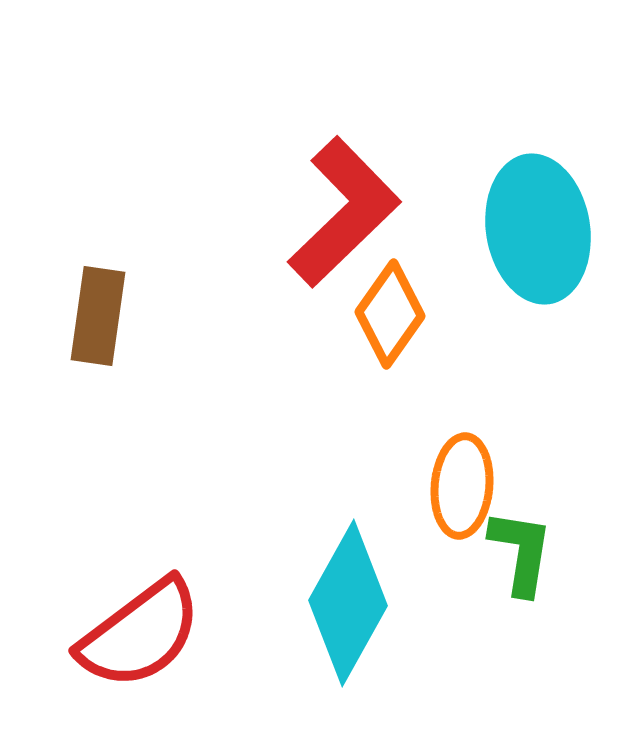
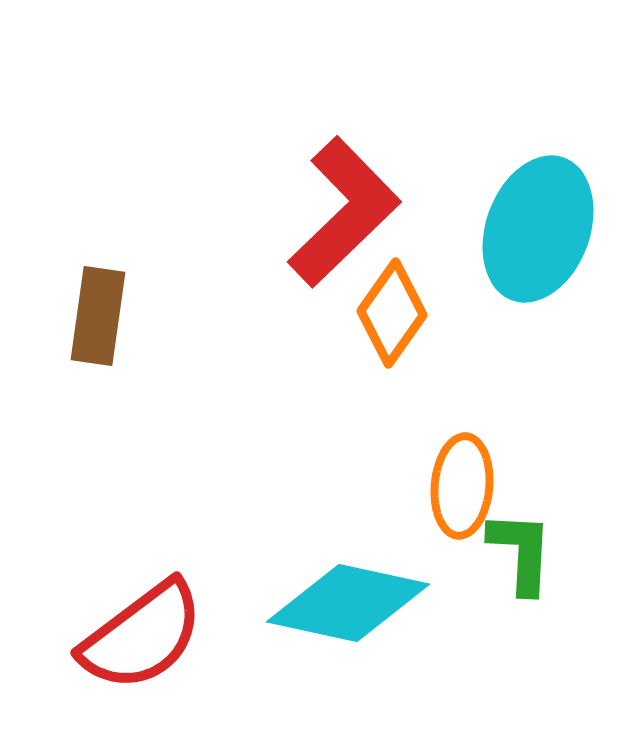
cyan ellipse: rotated 29 degrees clockwise
orange diamond: moved 2 px right, 1 px up
green L-shape: rotated 6 degrees counterclockwise
cyan diamond: rotated 73 degrees clockwise
red semicircle: moved 2 px right, 2 px down
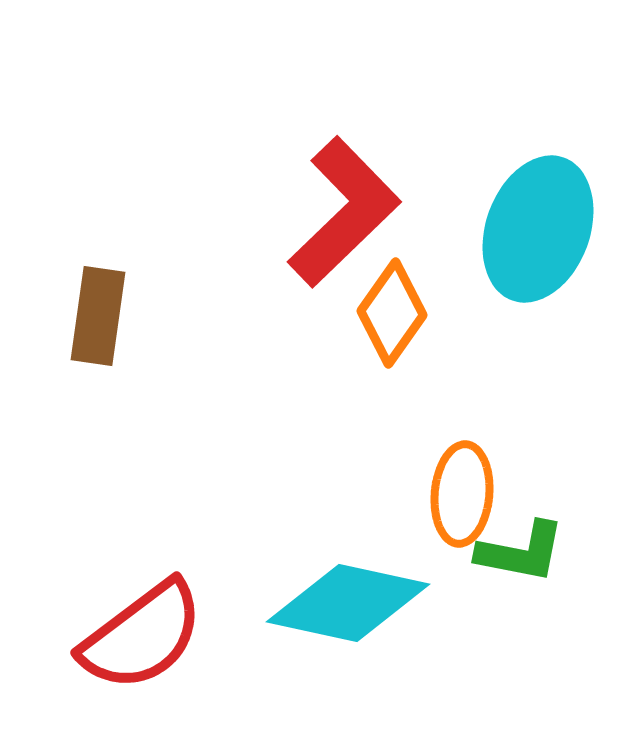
orange ellipse: moved 8 px down
green L-shape: rotated 98 degrees clockwise
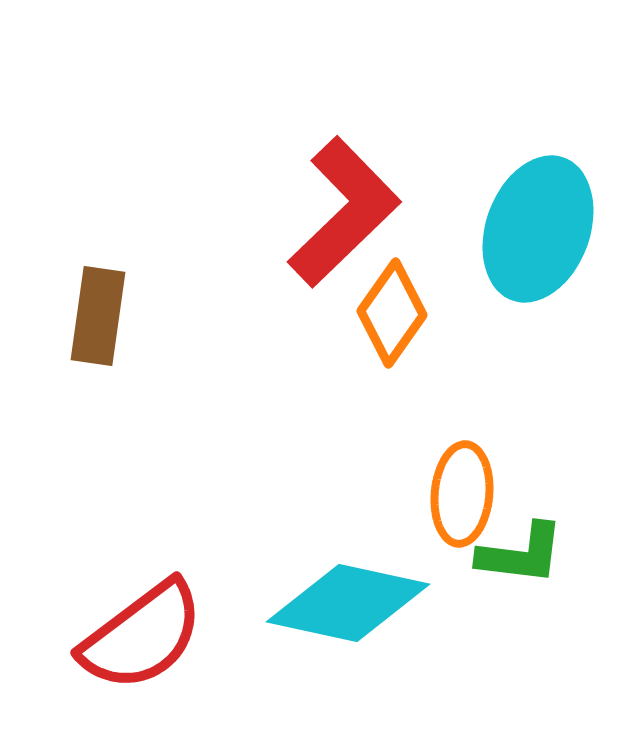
green L-shape: moved 2 px down; rotated 4 degrees counterclockwise
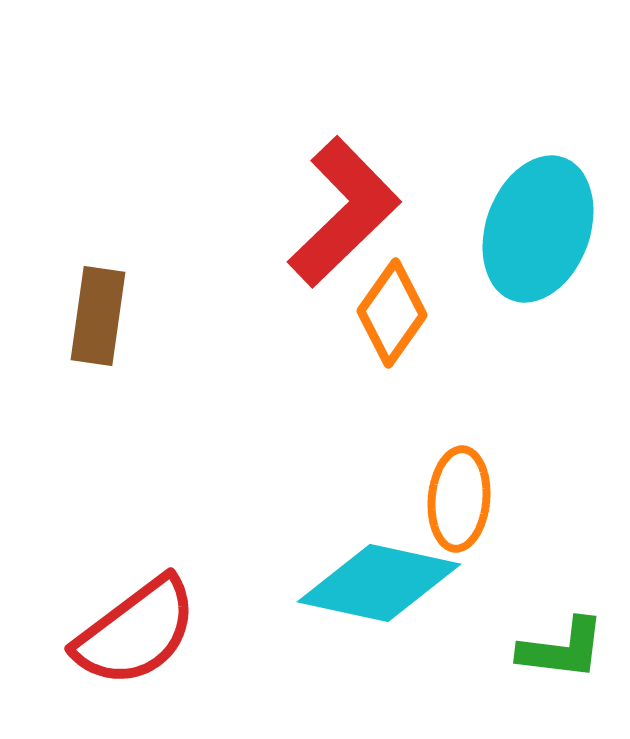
orange ellipse: moved 3 px left, 5 px down
green L-shape: moved 41 px right, 95 px down
cyan diamond: moved 31 px right, 20 px up
red semicircle: moved 6 px left, 4 px up
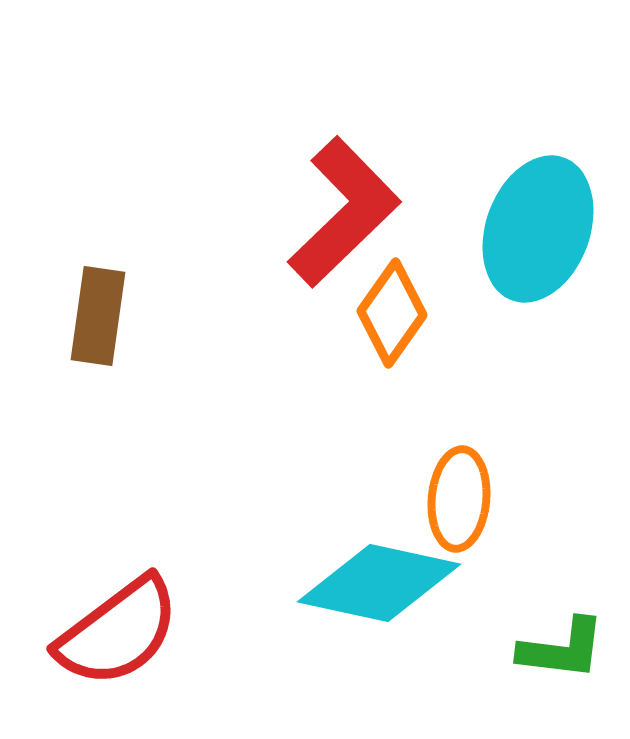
red semicircle: moved 18 px left
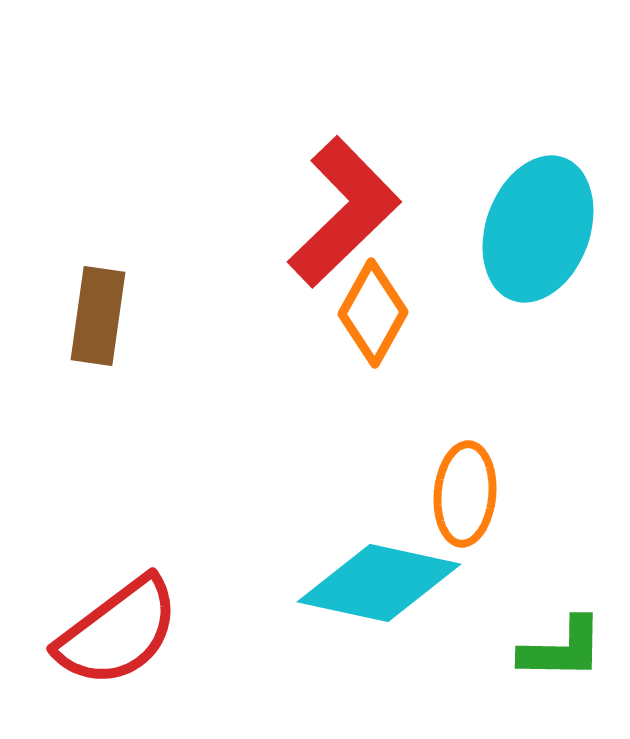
orange diamond: moved 19 px left; rotated 6 degrees counterclockwise
orange ellipse: moved 6 px right, 5 px up
green L-shape: rotated 6 degrees counterclockwise
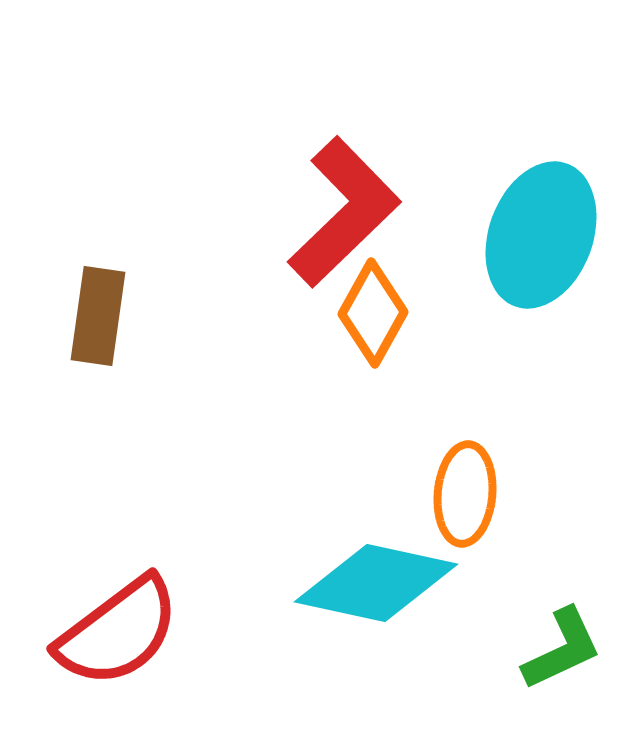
cyan ellipse: moved 3 px right, 6 px down
cyan diamond: moved 3 px left
green L-shape: rotated 26 degrees counterclockwise
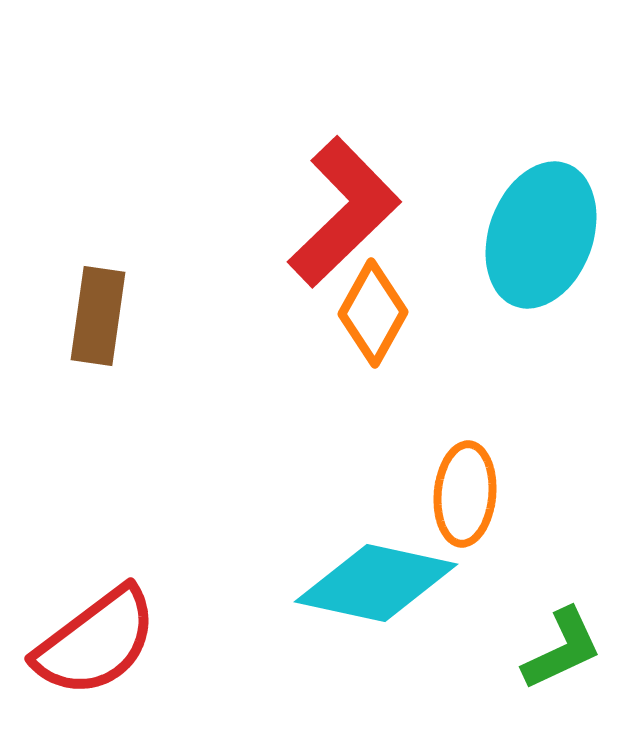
red semicircle: moved 22 px left, 10 px down
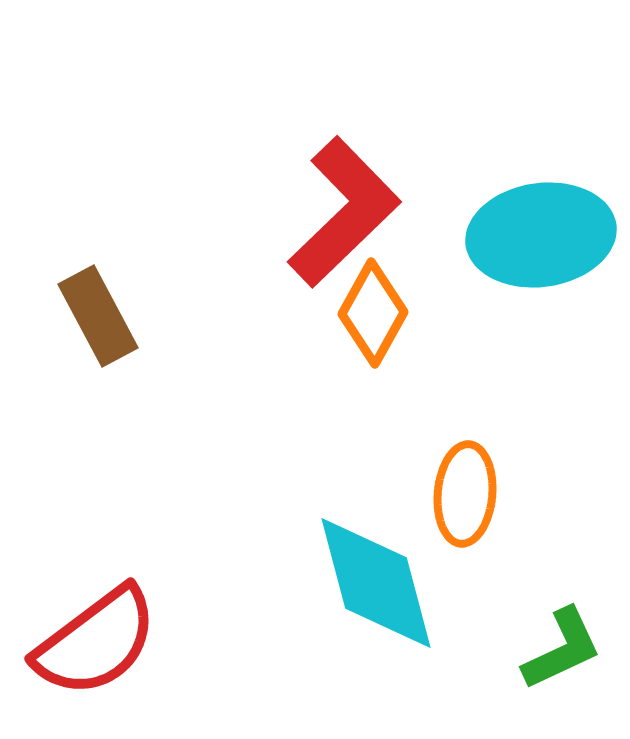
cyan ellipse: rotated 62 degrees clockwise
brown rectangle: rotated 36 degrees counterclockwise
cyan diamond: rotated 63 degrees clockwise
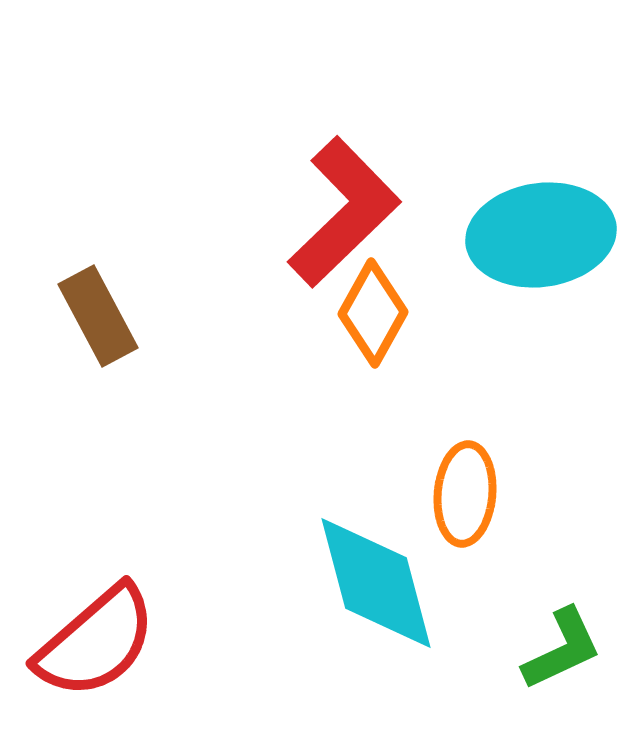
red semicircle: rotated 4 degrees counterclockwise
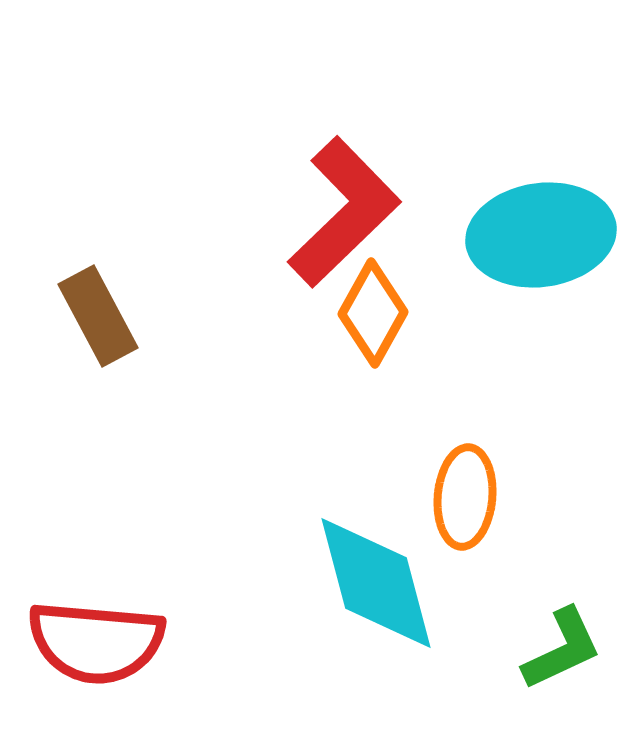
orange ellipse: moved 3 px down
red semicircle: rotated 46 degrees clockwise
